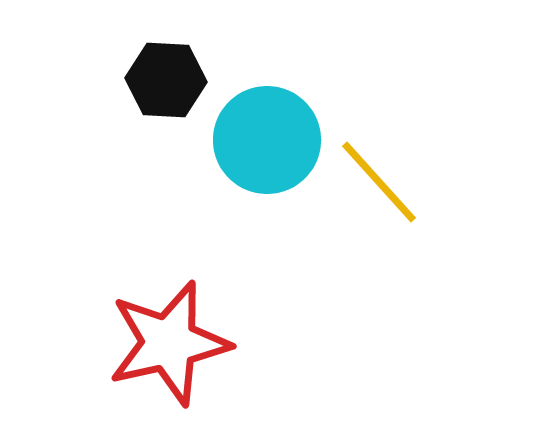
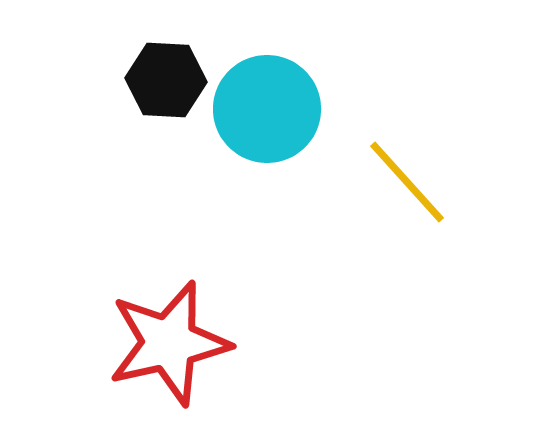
cyan circle: moved 31 px up
yellow line: moved 28 px right
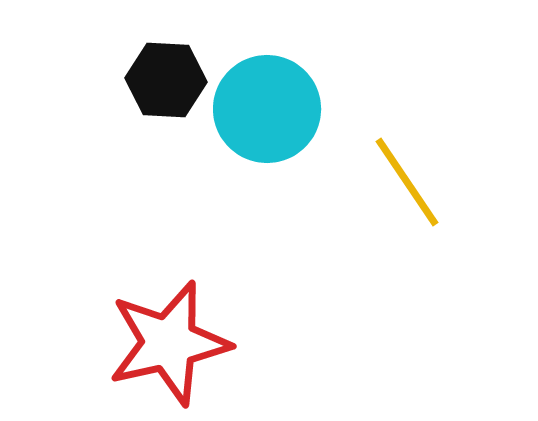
yellow line: rotated 8 degrees clockwise
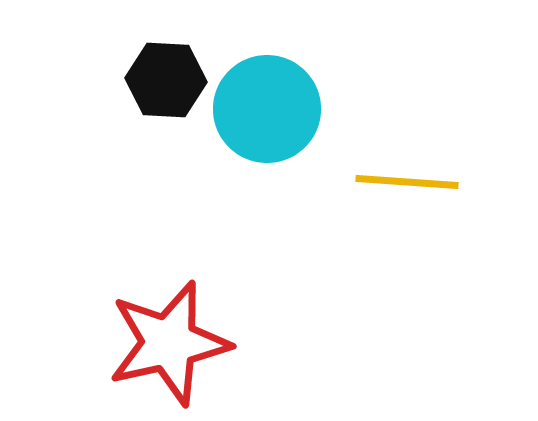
yellow line: rotated 52 degrees counterclockwise
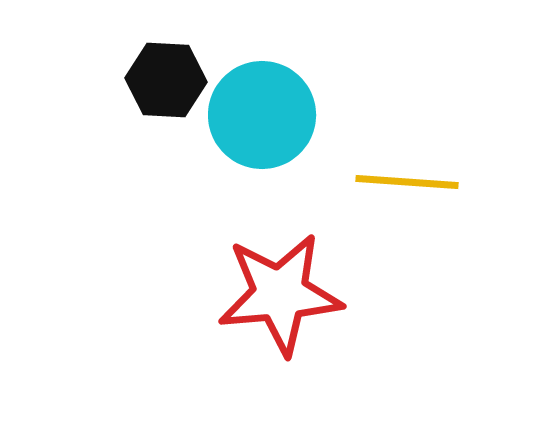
cyan circle: moved 5 px left, 6 px down
red star: moved 111 px right, 49 px up; rotated 8 degrees clockwise
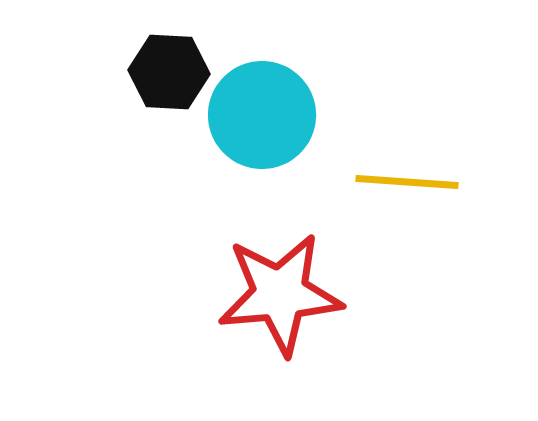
black hexagon: moved 3 px right, 8 px up
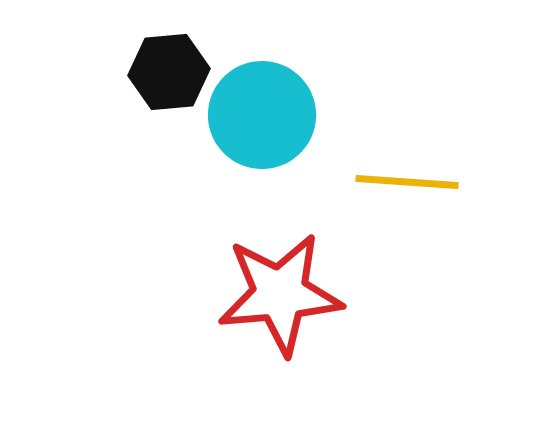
black hexagon: rotated 8 degrees counterclockwise
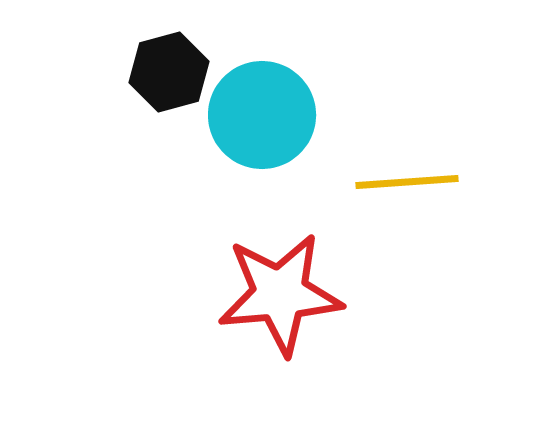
black hexagon: rotated 10 degrees counterclockwise
yellow line: rotated 8 degrees counterclockwise
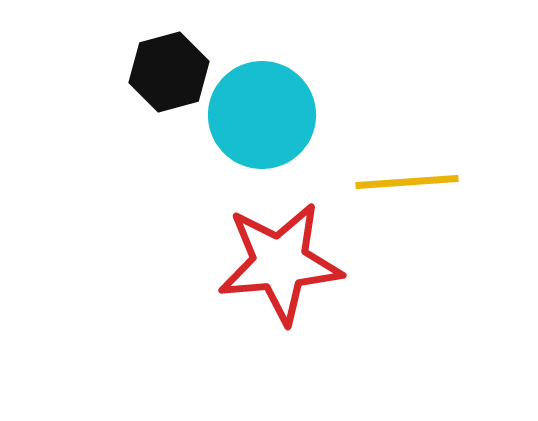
red star: moved 31 px up
